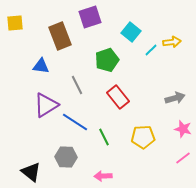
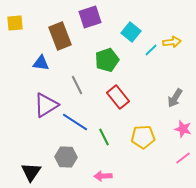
blue triangle: moved 3 px up
gray arrow: rotated 138 degrees clockwise
black triangle: rotated 25 degrees clockwise
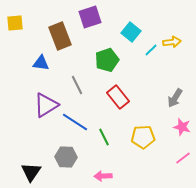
pink star: moved 1 px left, 2 px up
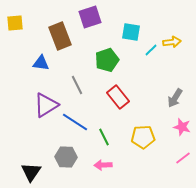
cyan square: rotated 30 degrees counterclockwise
pink arrow: moved 11 px up
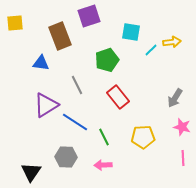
purple square: moved 1 px left, 1 px up
pink line: rotated 56 degrees counterclockwise
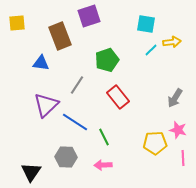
yellow square: moved 2 px right
cyan square: moved 15 px right, 8 px up
gray line: rotated 60 degrees clockwise
purple triangle: rotated 12 degrees counterclockwise
pink star: moved 4 px left, 3 px down
yellow pentagon: moved 12 px right, 6 px down
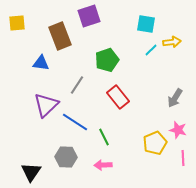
yellow pentagon: rotated 20 degrees counterclockwise
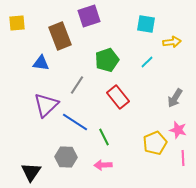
cyan line: moved 4 px left, 12 px down
